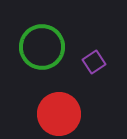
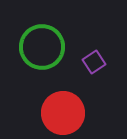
red circle: moved 4 px right, 1 px up
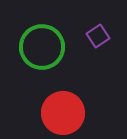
purple square: moved 4 px right, 26 px up
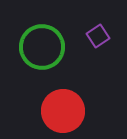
red circle: moved 2 px up
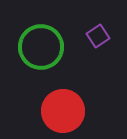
green circle: moved 1 px left
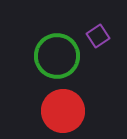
green circle: moved 16 px right, 9 px down
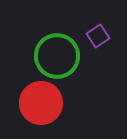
red circle: moved 22 px left, 8 px up
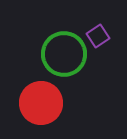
green circle: moved 7 px right, 2 px up
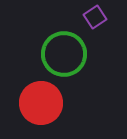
purple square: moved 3 px left, 19 px up
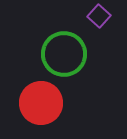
purple square: moved 4 px right, 1 px up; rotated 15 degrees counterclockwise
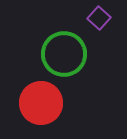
purple square: moved 2 px down
